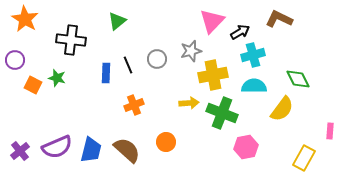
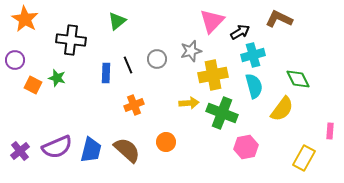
cyan semicircle: rotated 75 degrees clockwise
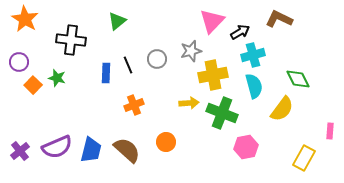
purple circle: moved 4 px right, 2 px down
orange square: rotated 18 degrees clockwise
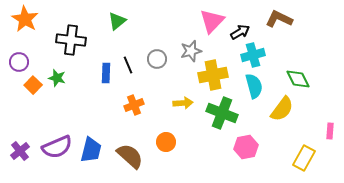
yellow arrow: moved 6 px left
brown semicircle: moved 3 px right, 6 px down
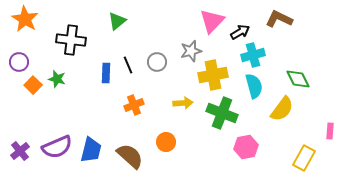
gray circle: moved 3 px down
green star: moved 1 px down
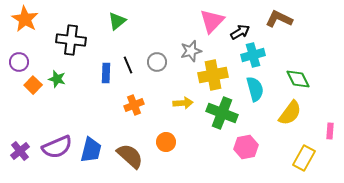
cyan semicircle: moved 1 px right, 3 px down
yellow semicircle: moved 8 px right, 4 px down
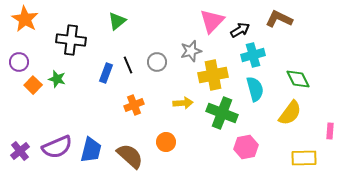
black arrow: moved 2 px up
blue rectangle: rotated 18 degrees clockwise
yellow rectangle: rotated 60 degrees clockwise
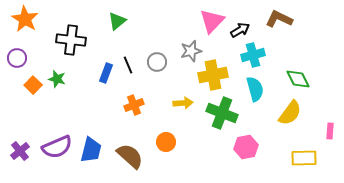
purple circle: moved 2 px left, 4 px up
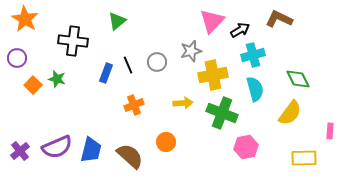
black cross: moved 2 px right, 1 px down
